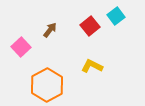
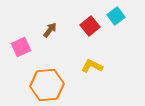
pink square: rotated 18 degrees clockwise
orange hexagon: rotated 24 degrees clockwise
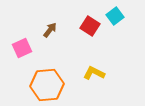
cyan square: moved 1 px left
red square: rotated 18 degrees counterclockwise
pink square: moved 1 px right, 1 px down
yellow L-shape: moved 2 px right, 7 px down
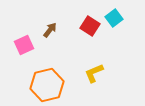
cyan square: moved 1 px left, 2 px down
pink square: moved 2 px right, 3 px up
yellow L-shape: rotated 50 degrees counterclockwise
orange hexagon: rotated 8 degrees counterclockwise
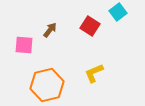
cyan square: moved 4 px right, 6 px up
pink square: rotated 30 degrees clockwise
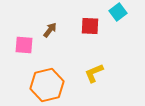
red square: rotated 30 degrees counterclockwise
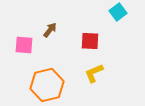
red square: moved 15 px down
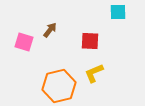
cyan square: rotated 36 degrees clockwise
pink square: moved 3 px up; rotated 12 degrees clockwise
orange hexagon: moved 12 px right, 1 px down
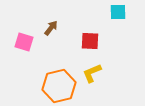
brown arrow: moved 1 px right, 2 px up
yellow L-shape: moved 2 px left
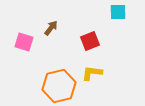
red square: rotated 24 degrees counterclockwise
yellow L-shape: rotated 30 degrees clockwise
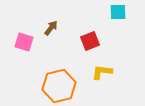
yellow L-shape: moved 10 px right, 1 px up
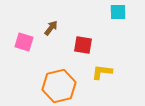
red square: moved 7 px left, 4 px down; rotated 30 degrees clockwise
